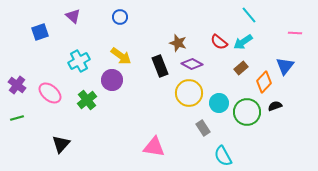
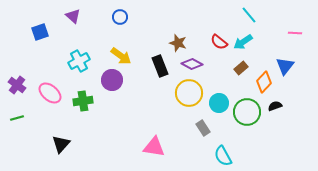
green cross: moved 4 px left, 1 px down; rotated 30 degrees clockwise
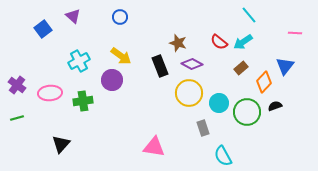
blue square: moved 3 px right, 3 px up; rotated 18 degrees counterclockwise
pink ellipse: rotated 45 degrees counterclockwise
gray rectangle: rotated 14 degrees clockwise
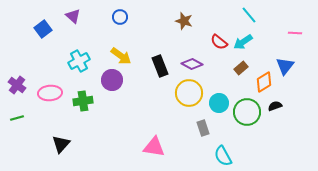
brown star: moved 6 px right, 22 px up
orange diamond: rotated 15 degrees clockwise
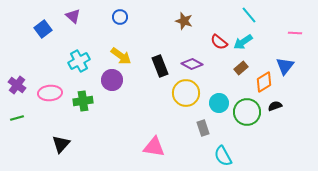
yellow circle: moved 3 px left
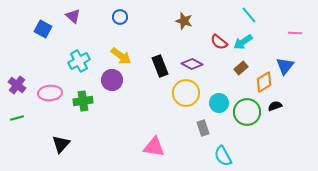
blue square: rotated 24 degrees counterclockwise
